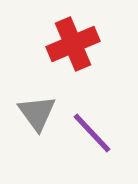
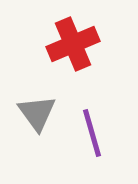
purple line: rotated 27 degrees clockwise
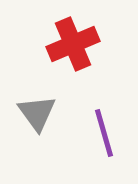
purple line: moved 12 px right
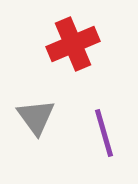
gray triangle: moved 1 px left, 4 px down
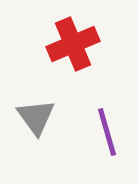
purple line: moved 3 px right, 1 px up
